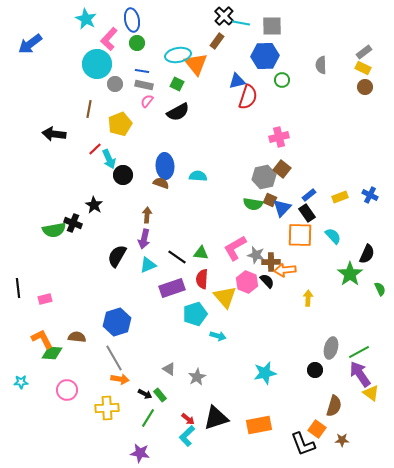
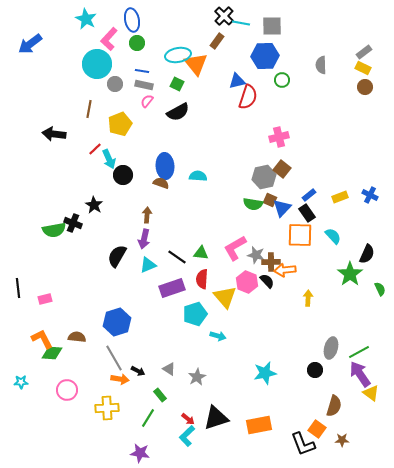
black arrow at (145, 394): moved 7 px left, 23 px up
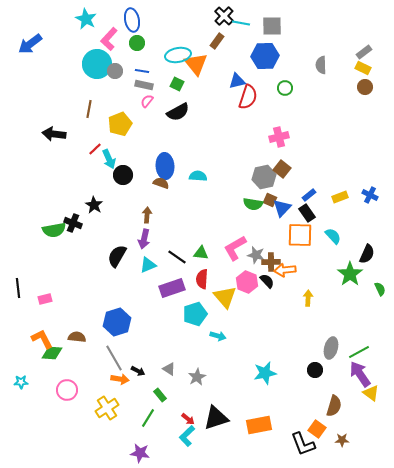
green circle at (282, 80): moved 3 px right, 8 px down
gray circle at (115, 84): moved 13 px up
yellow cross at (107, 408): rotated 30 degrees counterclockwise
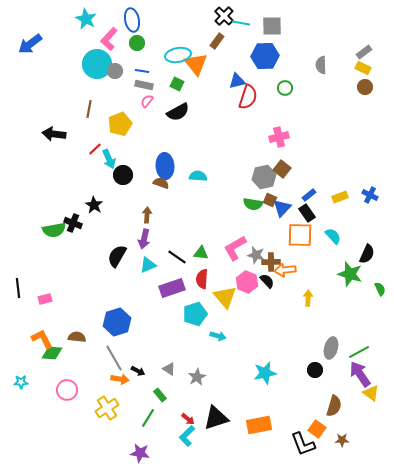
green star at (350, 274): rotated 20 degrees counterclockwise
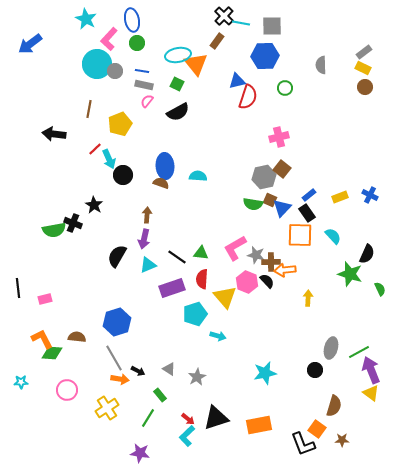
purple arrow at (360, 374): moved 11 px right, 4 px up; rotated 12 degrees clockwise
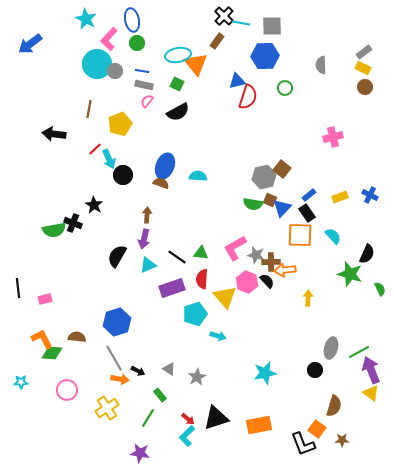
pink cross at (279, 137): moved 54 px right
blue ellipse at (165, 166): rotated 25 degrees clockwise
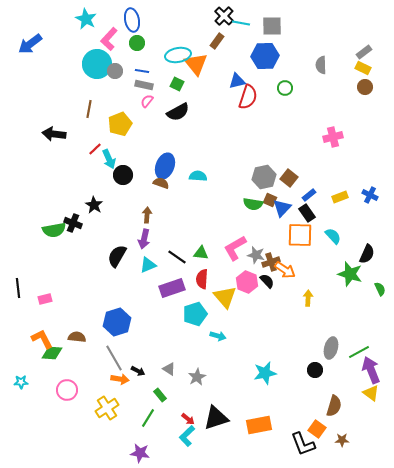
brown square at (282, 169): moved 7 px right, 9 px down
brown cross at (271, 262): rotated 18 degrees counterclockwise
orange arrow at (285, 270): rotated 140 degrees counterclockwise
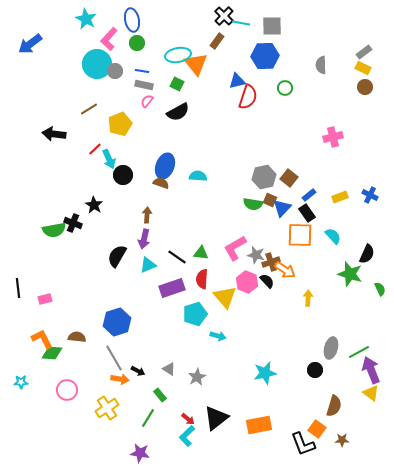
brown line at (89, 109): rotated 48 degrees clockwise
black triangle at (216, 418): rotated 20 degrees counterclockwise
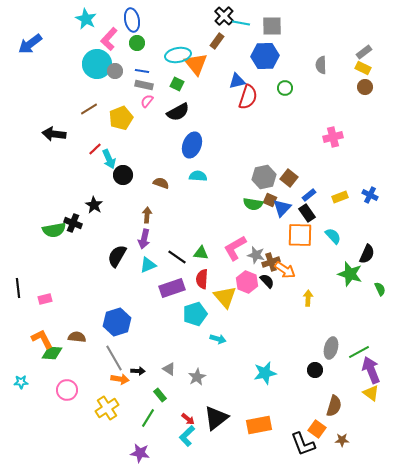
yellow pentagon at (120, 124): moved 1 px right, 6 px up
blue ellipse at (165, 166): moved 27 px right, 21 px up
cyan arrow at (218, 336): moved 3 px down
black arrow at (138, 371): rotated 24 degrees counterclockwise
